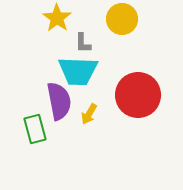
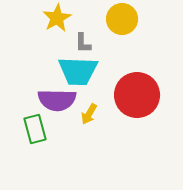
yellow star: rotated 8 degrees clockwise
red circle: moved 1 px left
purple semicircle: moved 2 px left, 1 px up; rotated 102 degrees clockwise
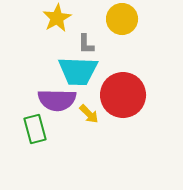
gray L-shape: moved 3 px right, 1 px down
red circle: moved 14 px left
yellow arrow: rotated 75 degrees counterclockwise
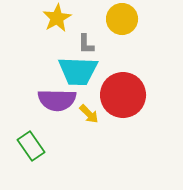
green rectangle: moved 4 px left, 17 px down; rotated 20 degrees counterclockwise
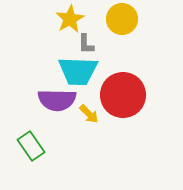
yellow star: moved 13 px right, 1 px down
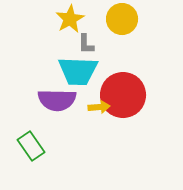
yellow arrow: moved 10 px right, 7 px up; rotated 50 degrees counterclockwise
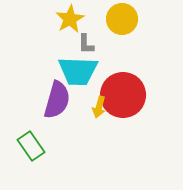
purple semicircle: rotated 75 degrees counterclockwise
yellow arrow: rotated 110 degrees clockwise
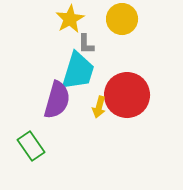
cyan trapezoid: rotated 75 degrees counterclockwise
red circle: moved 4 px right
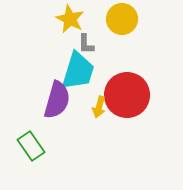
yellow star: rotated 16 degrees counterclockwise
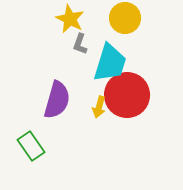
yellow circle: moved 3 px right, 1 px up
gray L-shape: moved 6 px left; rotated 20 degrees clockwise
cyan trapezoid: moved 32 px right, 8 px up
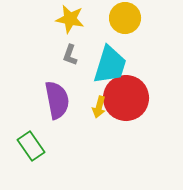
yellow star: rotated 16 degrees counterclockwise
gray L-shape: moved 10 px left, 11 px down
cyan trapezoid: moved 2 px down
red circle: moved 1 px left, 3 px down
purple semicircle: rotated 27 degrees counterclockwise
